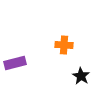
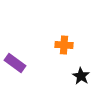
purple rectangle: rotated 50 degrees clockwise
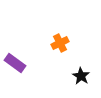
orange cross: moved 4 px left, 2 px up; rotated 30 degrees counterclockwise
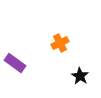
black star: moved 1 px left
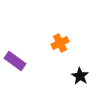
purple rectangle: moved 2 px up
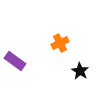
black star: moved 5 px up
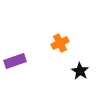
purple rectangle: rotated 55 degrees counterclockwise
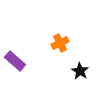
purple rectangle: rotated 60 degrees clockwise
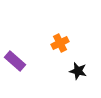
black star: moved 2 px left; rotated 18 degrees counterclockwise
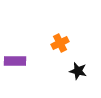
purple rectangle: rotated 40 degrees counterclockwise
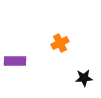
black star: moved 6 px right, 7 px down; rotated 18 degrees counterclockwise
